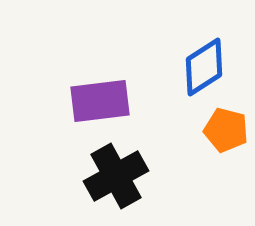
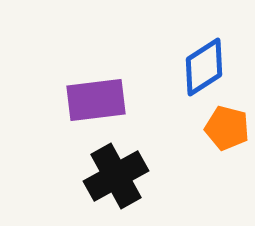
purple rectangle: moved 4 px left, 1 px up
orange pentagon: moved 1 px right, 2 px up
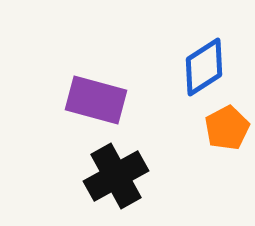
purple rectangle: rotated 22 degrees clockwise
orange pentagon: rotated 30 degrees clockwise
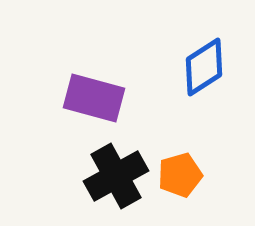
purple rectangle: moved 2 px left, 2 px up
orange pentagon: moved 47 px left, 47 px down; rotated 12 degrees clockwise
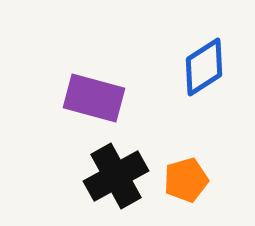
orange pentagon: moved 6 px right, 5 px down
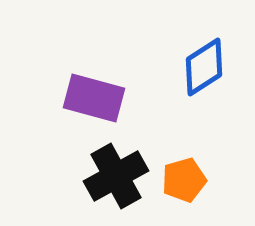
orange pentagon: moved 2 px left
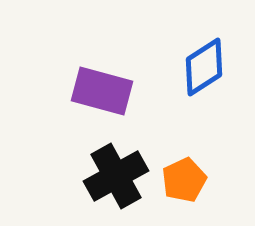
purple rectangle: moved 8 px right, 7 px up
orange pentagon: rotated 9 degrees counterclockwise
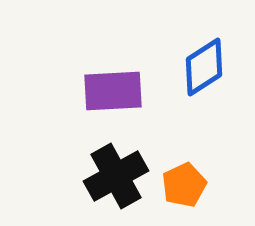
purple rectangle: moved 11 px right; rotated 18 degrees counterclockwise
orange pentagon: moved 5 px down
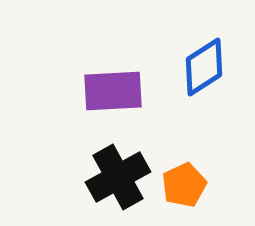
black cross: moved 2 px right, 1 px down
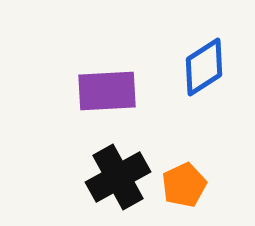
purple rectangle: moved 6 px left
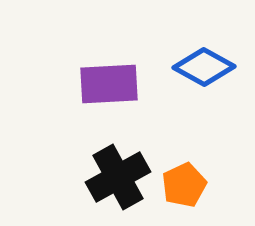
blue diamond: rotated 62 degrees clockwise
purple rectangle: moved 2 px right, 7 px up
